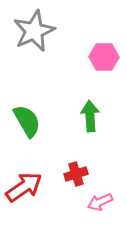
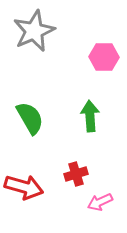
green semicircle: moved 3 px right, 3 px up
red arrow: rotated 51 degrees clockwise
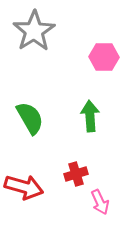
gray star: rotated 9 degrees counterclockwise
pink arrow: rotated 90 degrees counterclockwise
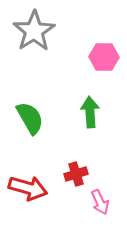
green arrow: moved 4 px up
red arrow: moved 4 px right, 1 px down
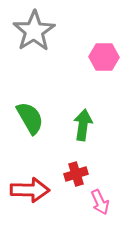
green arrow: moved 7 px left, 13 px down; rotated 12 degrees clockwise
red arrow: moved 2 px right, 2 px down; rotated 15 degrees counterclockwise
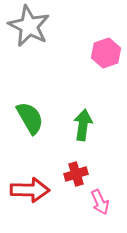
gray star: moved 5 px left, 5 px up; rotated 12 degrees counterclockwise
pink hexagon: moved 2 px right, 4 px up; rotated 20 degrees counterclockwise
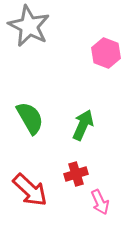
pink hexagon: rotated 20 degrees counterclockwise
green arrow: rotated 16 degrees clockwise
red arrow: rotated 42 degrees clockwise
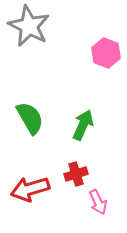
red arrow: moved 1 px up; rotated 120 degrees clockwise
pink arrow: moved 2 px left
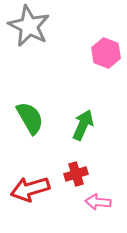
pink arrow: rotated 120 degrees clockwise
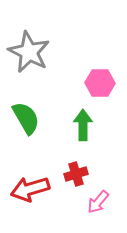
gray star: moved 26 px down
pink hexagon: moved 6 px left, 30 px down; rotated 20 degrees counterclockwise
green semicircle: moved 4 px left
green arrow: rotated 24 degrees counterclockwise
pink arrow: rotated 55 degrees counterclockwise
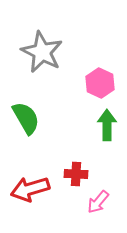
gray star: moved 13 px right
pink hexagon: rotated 24 degrees clockwise
green arrow: moved 24 px right
red cross: rotated 20 degrees clockwise
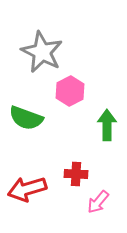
pink hexagon: moved 30 px left, 8 px down; rotated 8 degrees clockwise
green semicircle: rotated 140 degrees clockwise
red arrow: moved 3 px left
